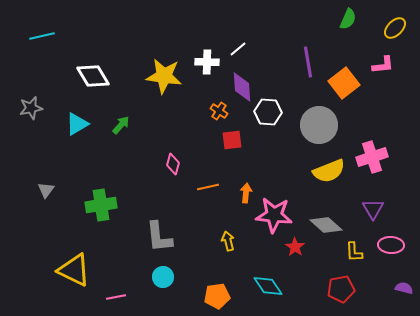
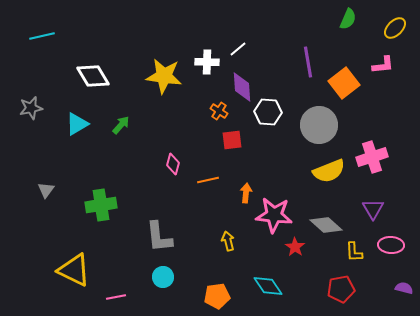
orange line: moved 7 px up
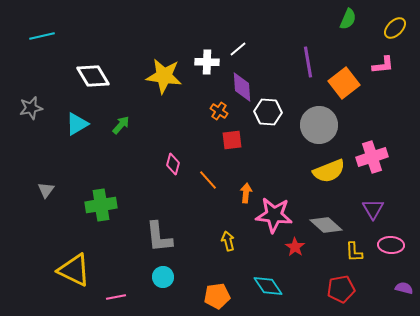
orange line: rotated 60 degrees clockwise
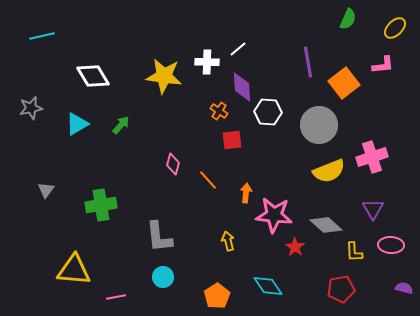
yellow triangle: rotated 21 degrees counterclockwise
orange pentagon: rotated 25 degrees counterclockwise
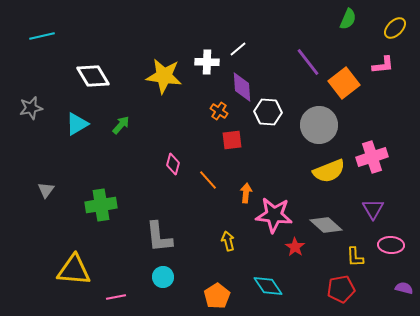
purple line: rotated 28 degrees counterclockwise
yellow L-shape: moved 1 px right, 5 px down
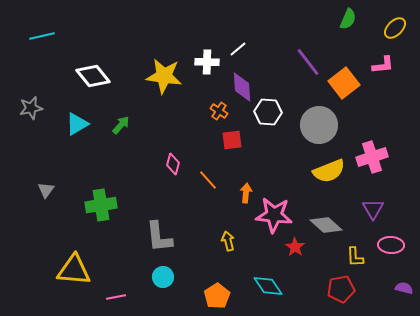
white diamond: rotated 8 degrees counterclockwise
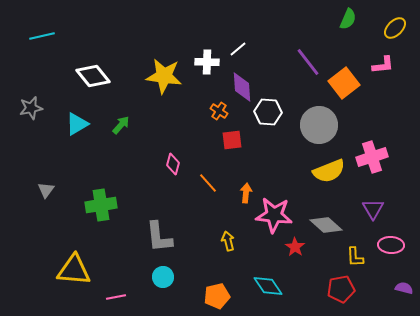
orange line: moved 3 px down
orange pentagon: rotated 20 degrees clockwise
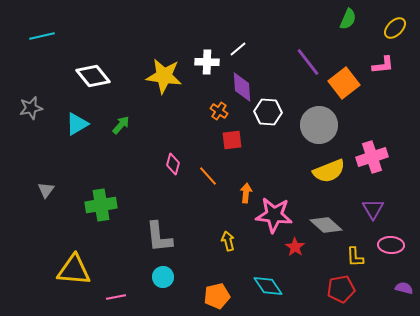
orange line: moved 7 px up
